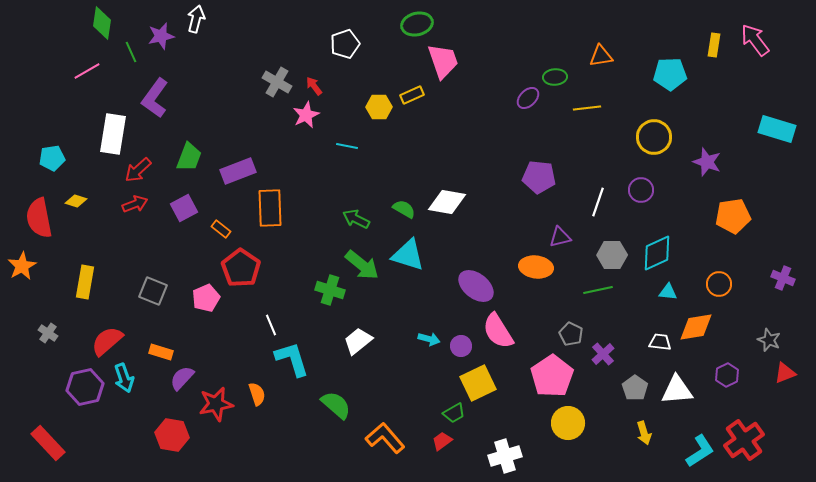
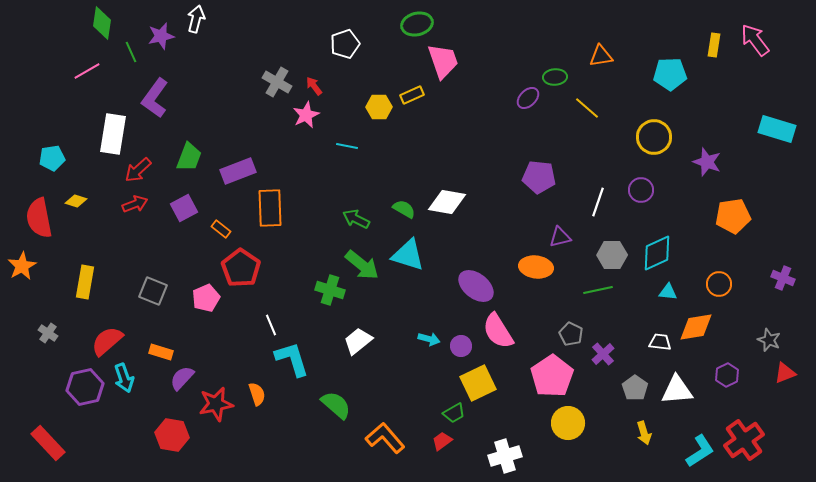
yellow line at (587, 108): rotated 48 degrees clockwise
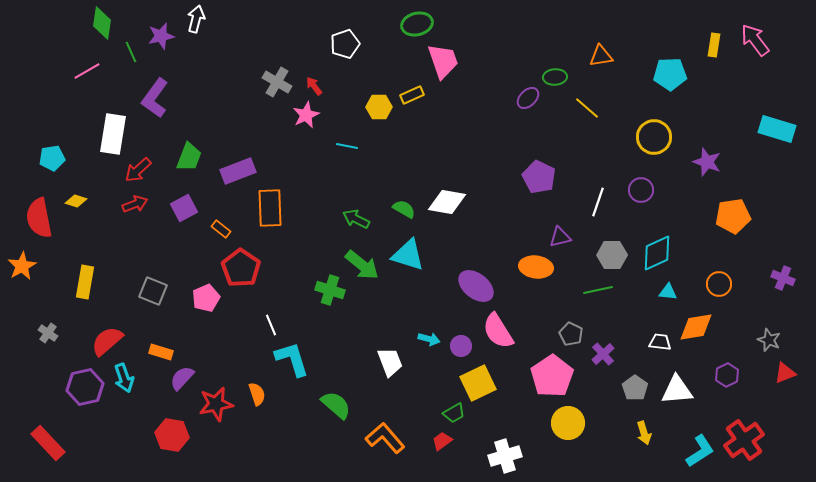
purple pentagon at (539, 177): rotated 20 degrees clockwise
white trapezoid at (358, 341): moved 32 px right, 21 px down; rotated 108 degrees clockwise
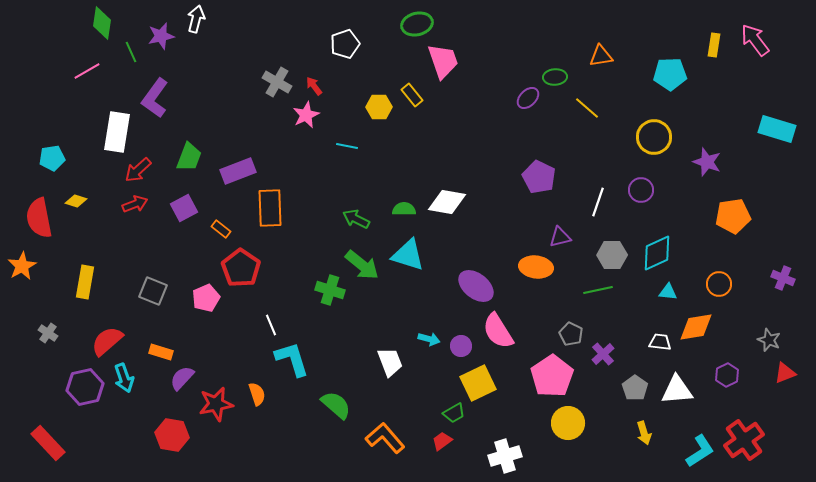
yellow rectangle at (412, 95): rotated 75 degrees clockwise
white rectangle at (113, 134): moved 4 px right, 2 px up
green semicircle at (404, 209): rotated 30 degrees counterclockwise
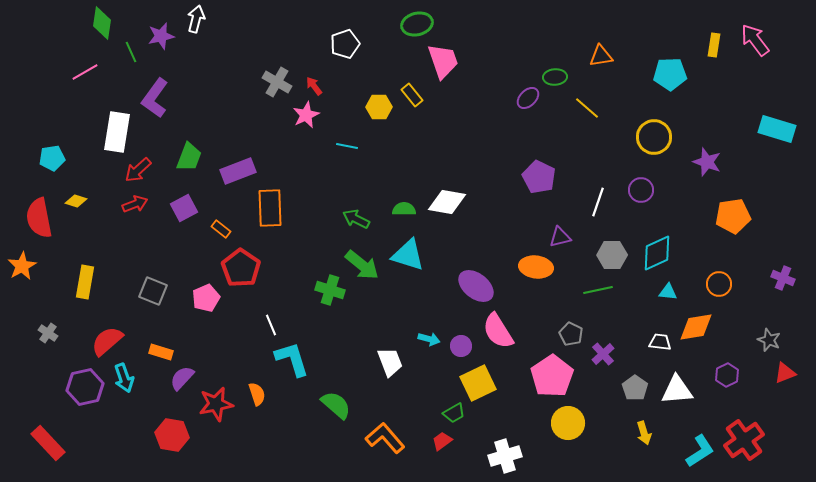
pink line at (87, 71): moved 2 px left, 1 px down
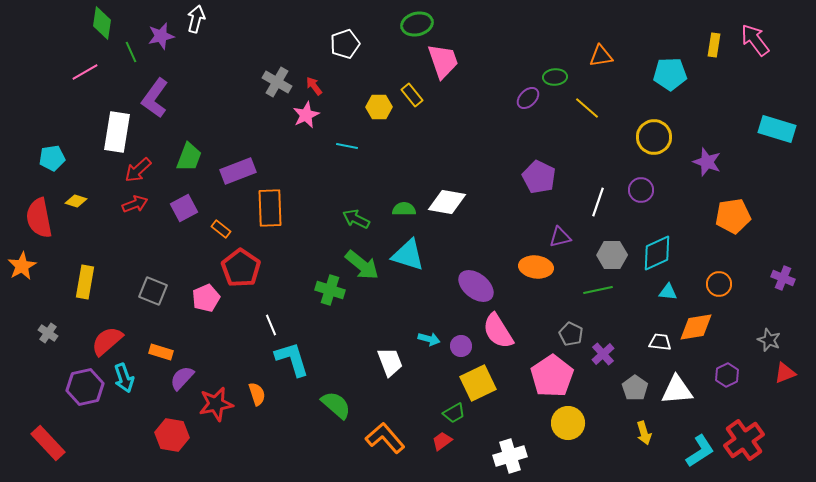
white cross at (505, 456): moved 5 px right
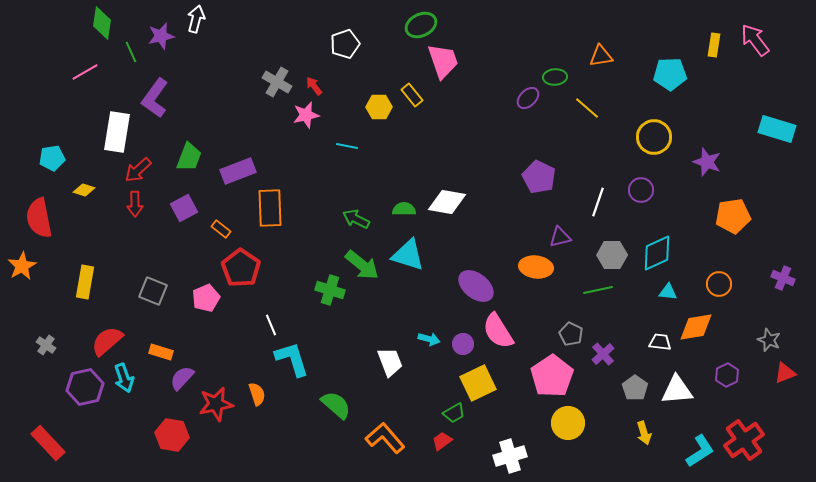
green ellipse at (417, 24): moved 4 px right, 1 px down; rotated 12 degrees counterclockwise
pink star at (306, 115): rotated 12 degrees clockwise
yellow diamond at (76, 201): moved 8 px right, 11 px up
red arrow at (135, 204): rotated 110 degrees clockwise
gray cross at (48, 333): moved 2 px left, 12 px down
purple circle at (461, 346): moved 2 px right, 2 px up
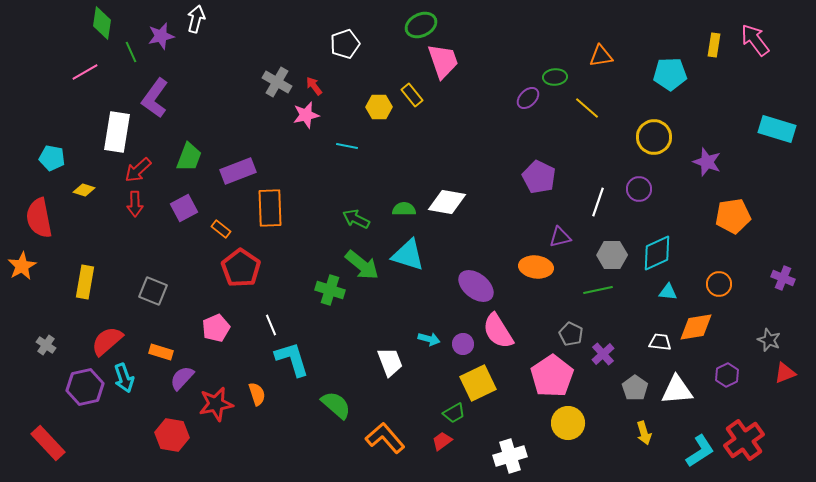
cyan pentagon at (52, 158): rotated 20 degrees clockwise
purple circle at (641, 190): moved 2 px left, 1 px up
pink pentagon at (206, 298): moved 10 px right, 30 px down
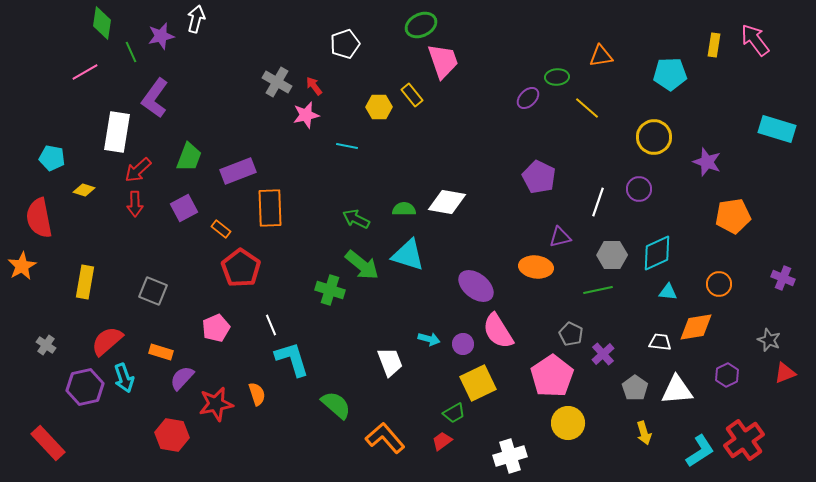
green ellipse at (555, 77): moved 2 px right
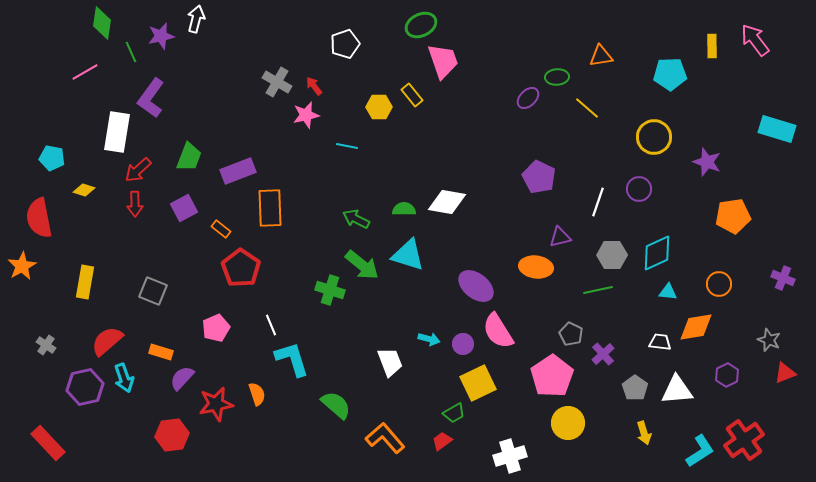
yellow rectangle at (714, 45): moved 2 px left, 1 px down; rotated 10 degrees counterclockwise
purple L-shape at (155, 98): moved 4 px left
red hexagon at (172, 435): rotated 16 degrees counterclockwise
